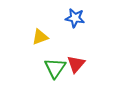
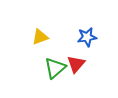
blue star: moved 12 px right, 19 px down; rotated 18 degrees counterclockwise
green triangle: rotated 15 degrees clockwise
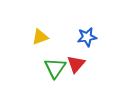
green triangle: rotated 15 degrees counterclockwise
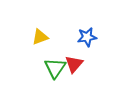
red triangle: moved 2 px left
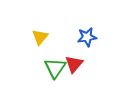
yellow triangle: rotated 30 degrees counterclockwise
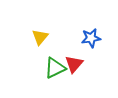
blue star: moved 4 px right, 1 px down
green triangle: rotated 30 degrees clockwise
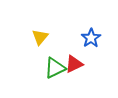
blue star: rotated 24 degrees counterclockwise
red triangle: rotated 24 degrees clockwise
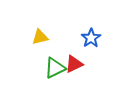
yellow triangle: rotated 36 degrees clockwise
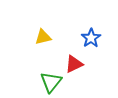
yellow triangle: moved 3 px right
green triangle: moved 4 px left, 14 px down; rotated 25 degrees counterclockwise
